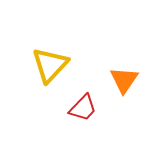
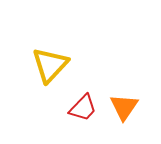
orange triangle: moved 27 px down
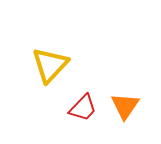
orange triangle: moved 1 px right, 1 px up
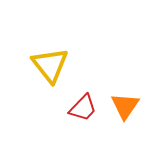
yellow triangle: rotated 21 degrees counterclockwise
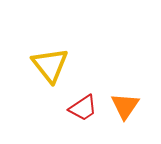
red trapezoid: rotated 12 degrees clockwise
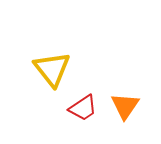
yellow triangle: moved 2 px right, 4 px down
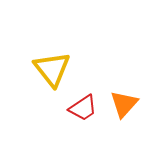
orange triangle: moved 1 px left, 2 px up; rotated 8 degrees clockwise
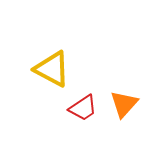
yellow triangle: rotated 24 degrees counterclockwise
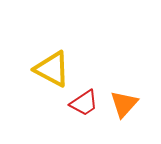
red trapezoid: moved 1 px right, 5 px up
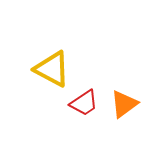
orange triangle: rotated 12 degrees clockwise
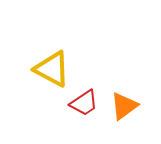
orange triangle: moved 2 px down
